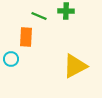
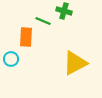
green cross: moved 2 px left; rotated 14 degrees clockwise
green line: moved 4 px right, 5 px down
yellow triangle: moved 3 px up
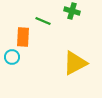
green cross: moved 8 px right
orange rectangle: moved 3 px left
cyan circle: moved 1 px right, 2 px up
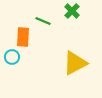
green cross: rotated 28 degrees clockwise
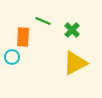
green cross: moved 19 px down
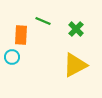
green cross: moved 4 px right, 1 px up
orange rectangle: moved 2 px left, 2 px up
yellow triangle: moved 2 px down
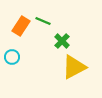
green cross: moved 14 px left, 12 px down
orange rectangle: moved 9 px up; rotated 30 degrees clockwise
yellow triangle: moved 1 px left, 2 px down
